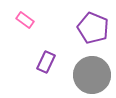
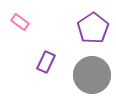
pink rectangle: moved 5 px left, 2 px down
purple pentagon: rotated 16 degrees clockwise
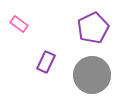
pink rectangle: moved 1 px left, 2 px down
purple pentagon: rotated 8 degrees clockwise
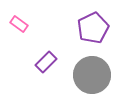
purple rectangle: rotated 20 degrees clockwise
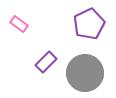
purple pentagon: moved 4 px left, 4 px up
gray circle: moved 7 px left, 2 px up
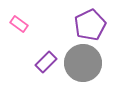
purple pentagon: moved 1 px right, 1 px down
gray circle: moved 2 px left, 10 px up
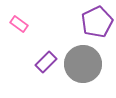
purple pentagon: moved 7 px right, 3 px up
gray circle: moved 1 px down
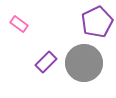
gray circle: moved 1 px right, 1 px up
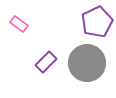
gray circle: moved 3 px right
